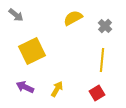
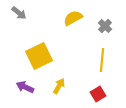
gray arrow: moved 3 px right, 2 px up
yellow square: moved 7 px right, 5 px down
yellow arrow: moved 2 px right, 3 px up
red square: moved 1 px right, 1 px down
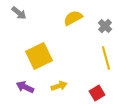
yellow line: moved 4 px right, 2 px up; rotated 20 degrees counterclockwise
yellow arrow: rotated 42 degrees clockwise
red square: moved 1 px left, 1 px up
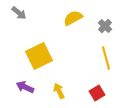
yellow arrow: moved 5 px down; rotated 98 degrees counterclockwise
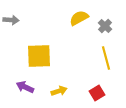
gray arrow: moved 8 px left, 7 px down; rotated 35 degrees counterclockwise
yellow semicircle: moved 6 px right
yellow square: rotated 24 degrees clockwise
yellow arrow: rotated 98 degrees clockwise
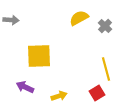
yellow line: moved 11 px down
yellow arrow: moved 5 px down
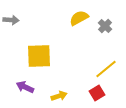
yellow line: rotated 65 degrees clockwise
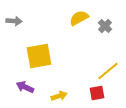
gray arrow: moved 3 px right, 1 px down
yellow square: rotated 8 degrees counterclockwise
yellow line: moved 2 px right, 2 px down
red square: rotated 21 degrees clockwise
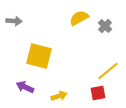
yellow square: rotated 24 degrees clockwise
red square: moved 1 px right
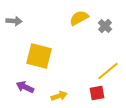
red square: moved 1 px left
